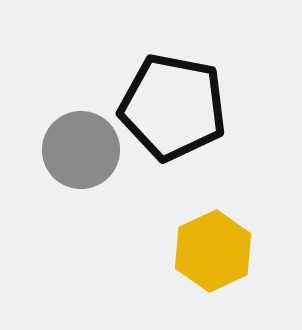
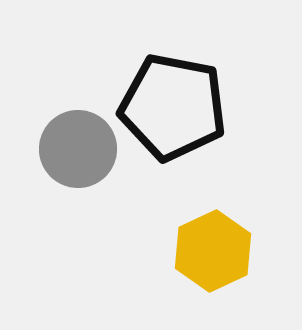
gray circle: moved 3 px left, 1 px up
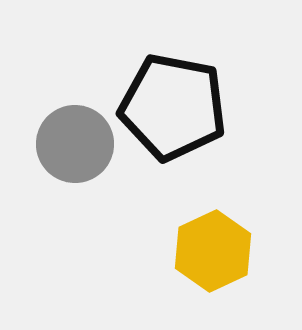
gray circle: moved 3 px left, 5 px up
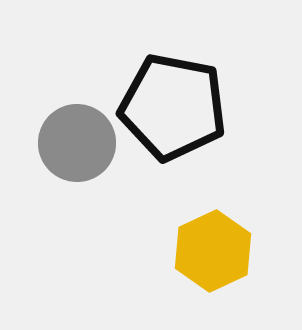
gray circle: moved 2 px right, 1 px up
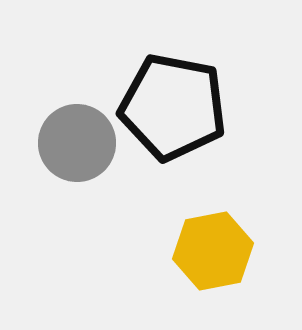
yellow hexagon: rotated 14 degrees clockwise
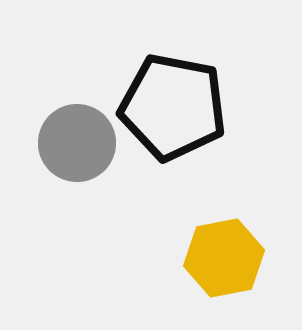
yellow hexagon: moved 11 px right, 7 px down
